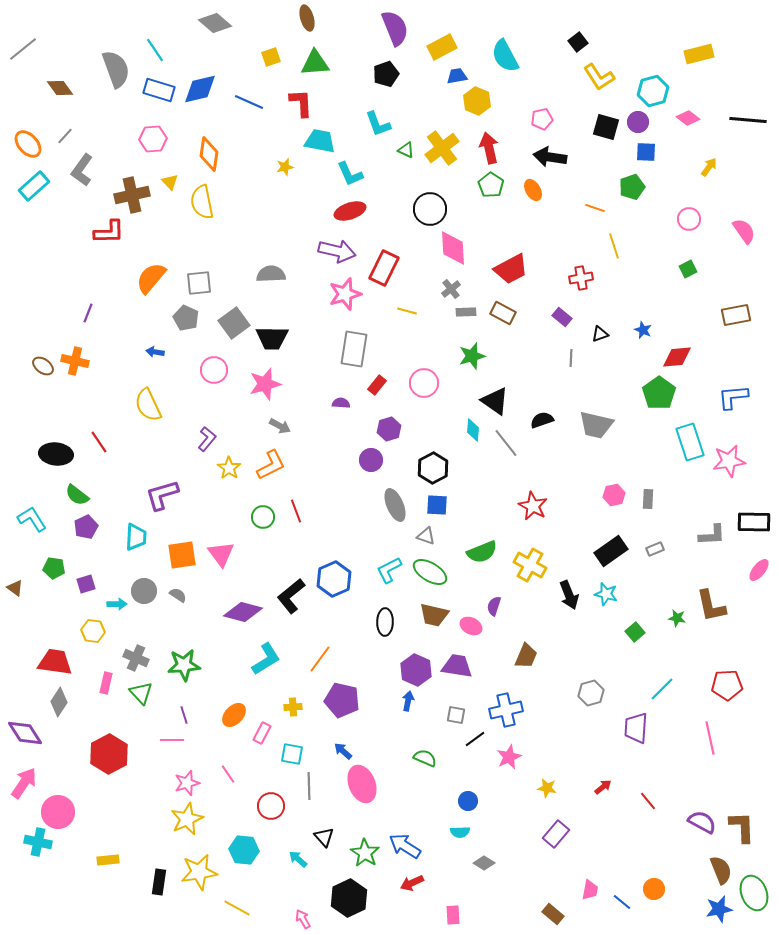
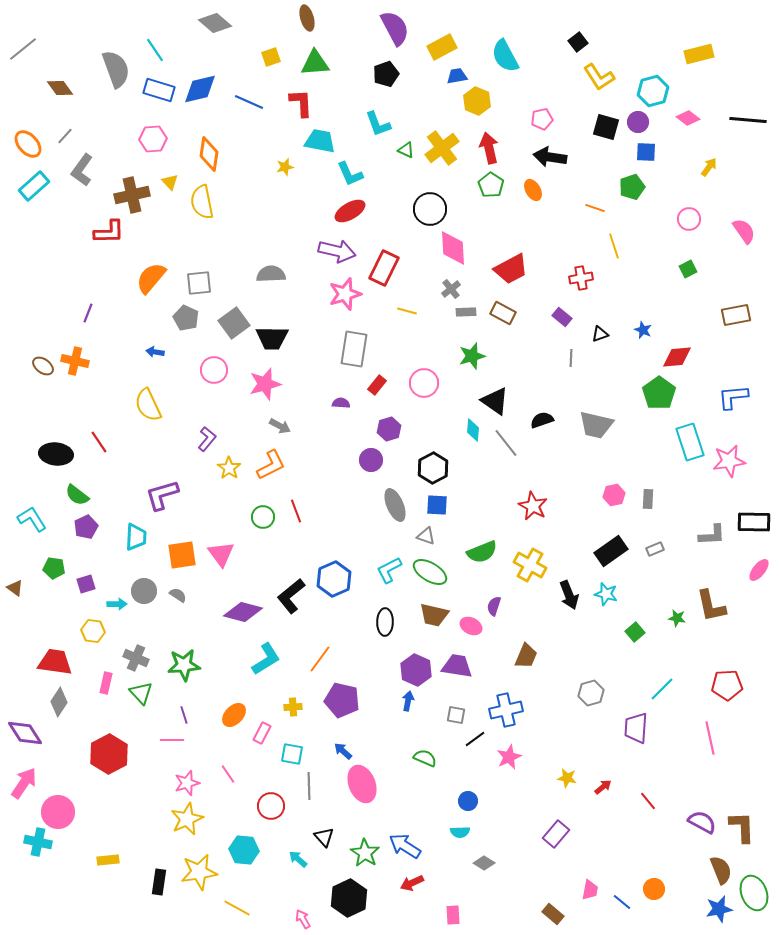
purple semicircle at (395, 28): rotated 6 degrees counterclockwise
red ellipse at (350, 211): rotated 12 degrees counterclockwise
yellow star at (547, 788): moved 20 px right, 10 px up
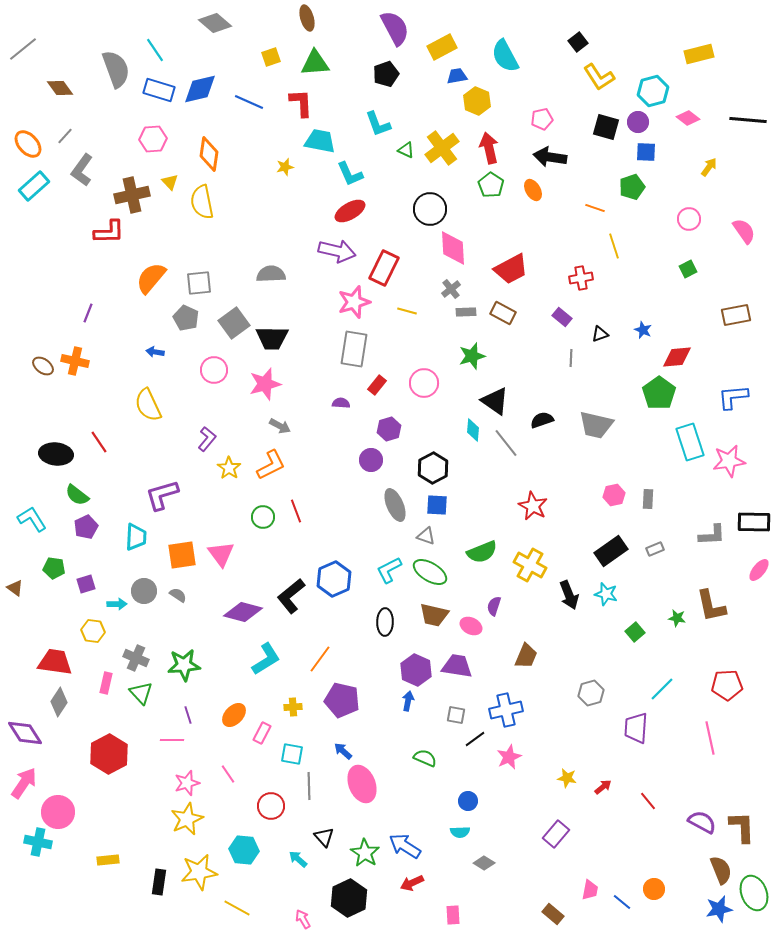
pink star at (345, 294): moved 9 px right, 8 px down
purple line at (184, 715): moved 4 px right
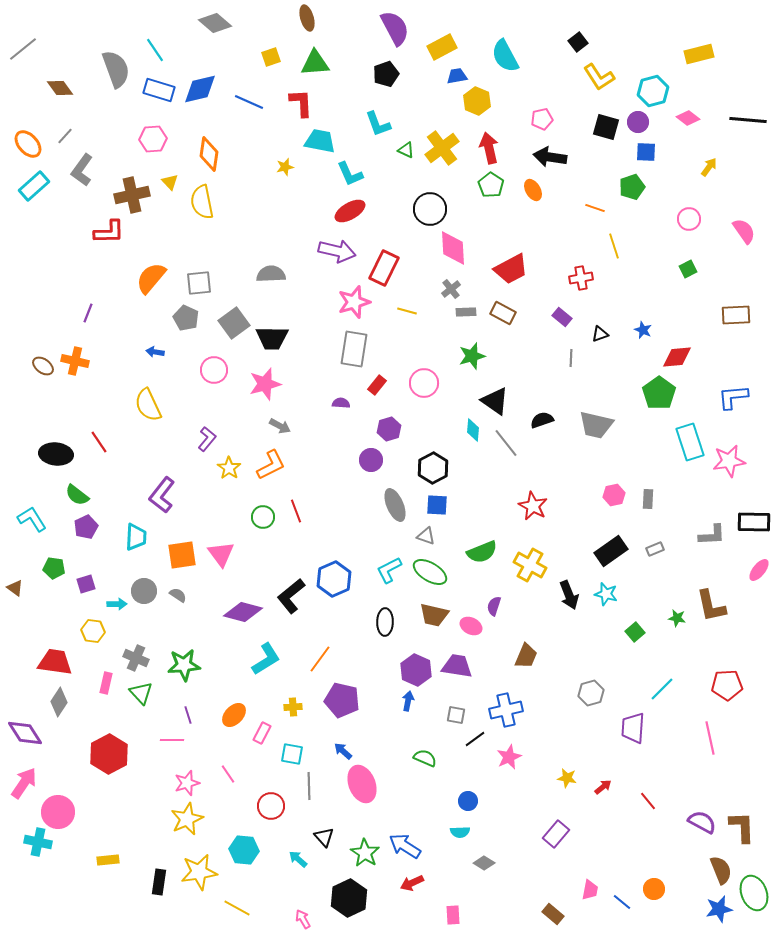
brown rectangle at (736, 315): rotated 8 degrees clockwise
purple L-shape at (162, 495): rotated 36 degrees counterclockwise
purple trapezoid at (636, 728): moved 3 px left
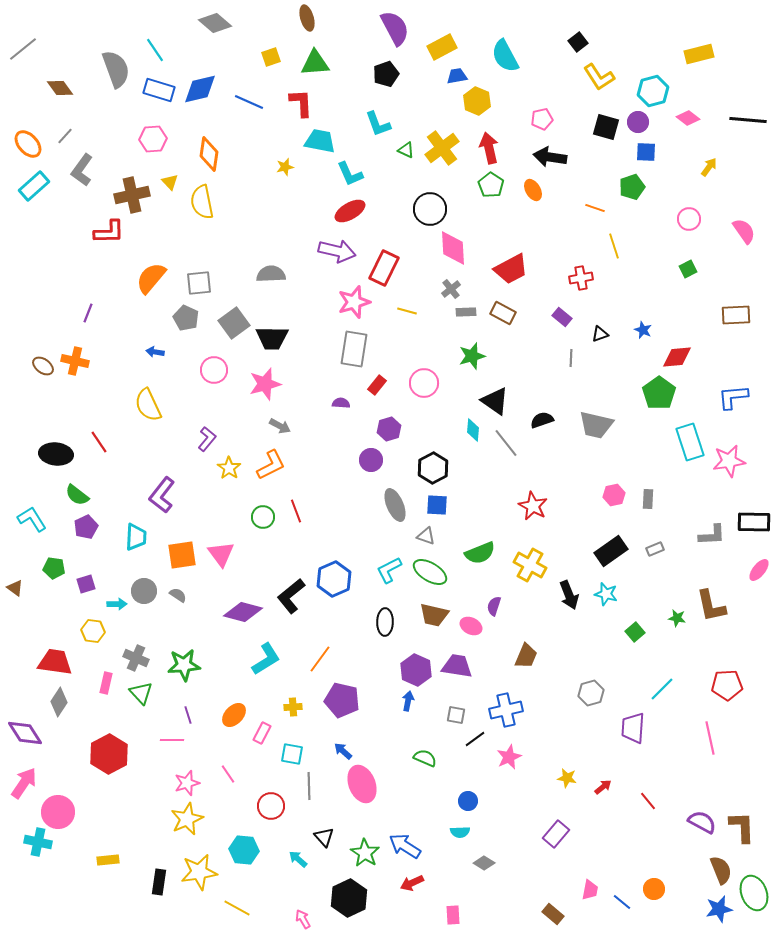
green semicircle at (482, 552): moved 2 px left, 1 px down
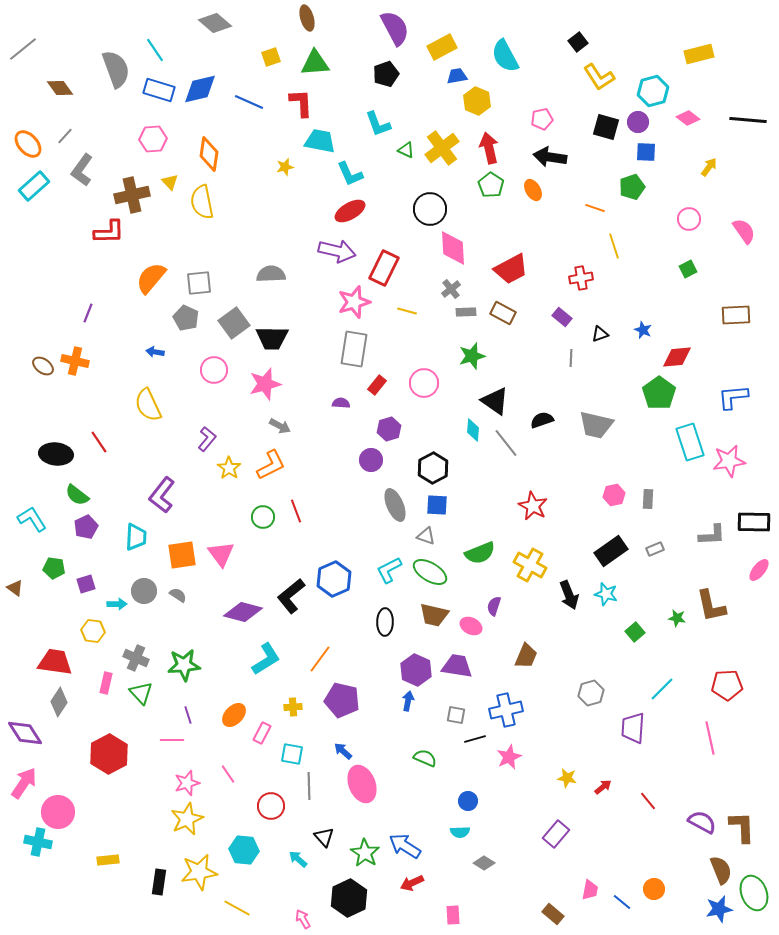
black line at (475, 739): rotated 20 degrees clockwise
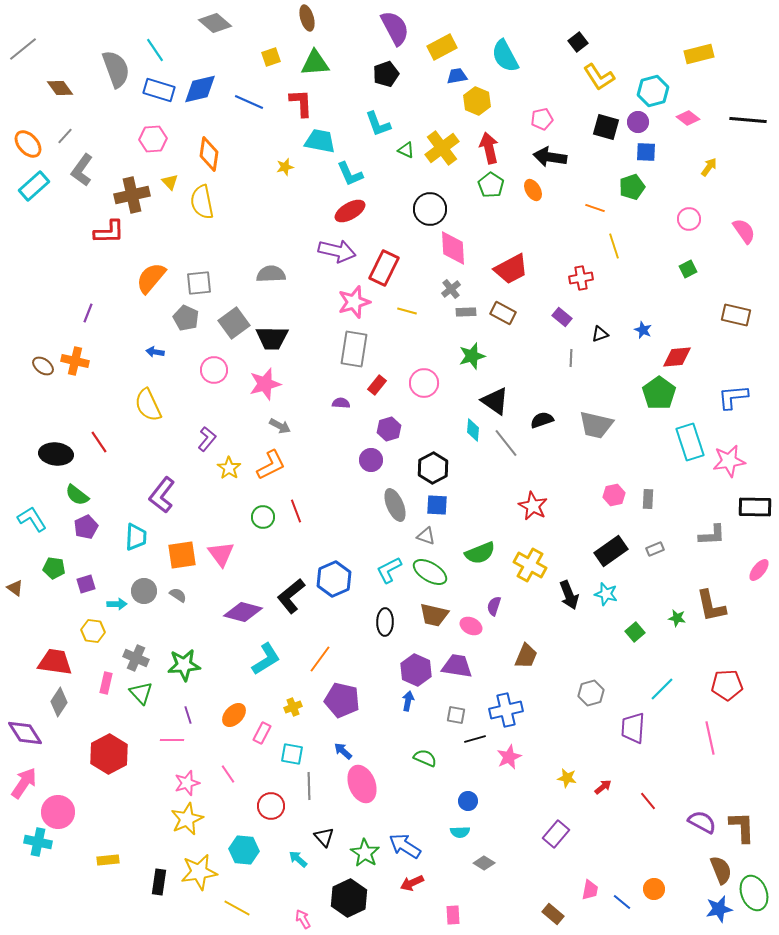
brown rectangle at (736, 315): rotated 16 degrees clockwise
black rectangle at (754, 522): moved 1 px right, 15 px up
yellow cross at (293, 707): rotated 18 degrees counterclockwise
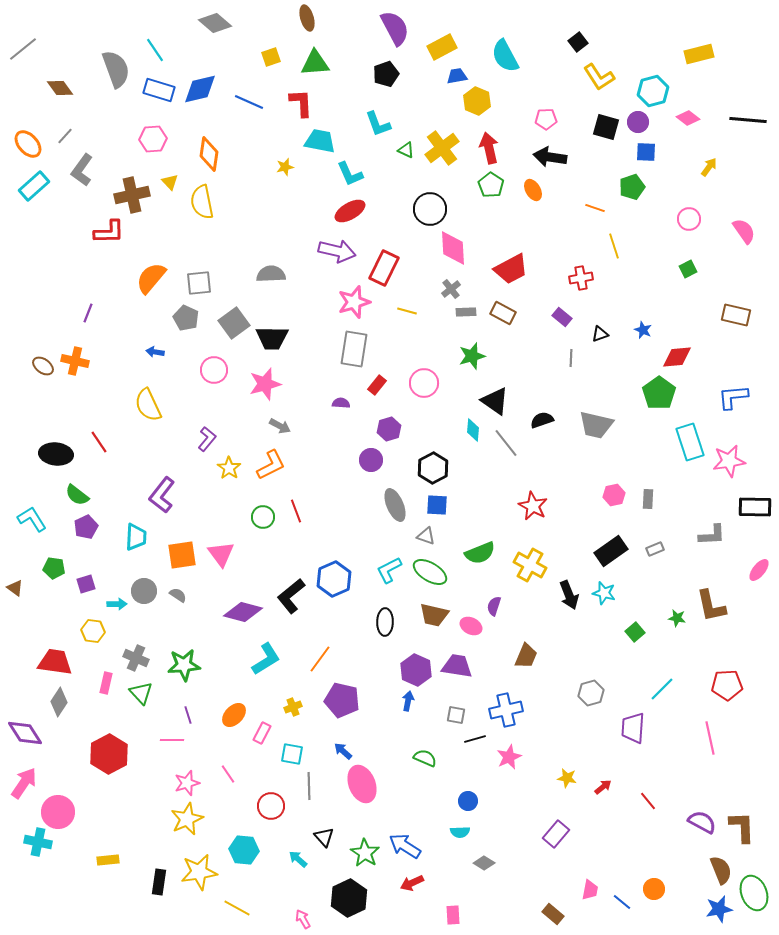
pink pentagon at (542, 119): moved 4 px right; rotated 10 degrees clockwise
cyan star at (606, 594): moved 2 px left, 1 px up
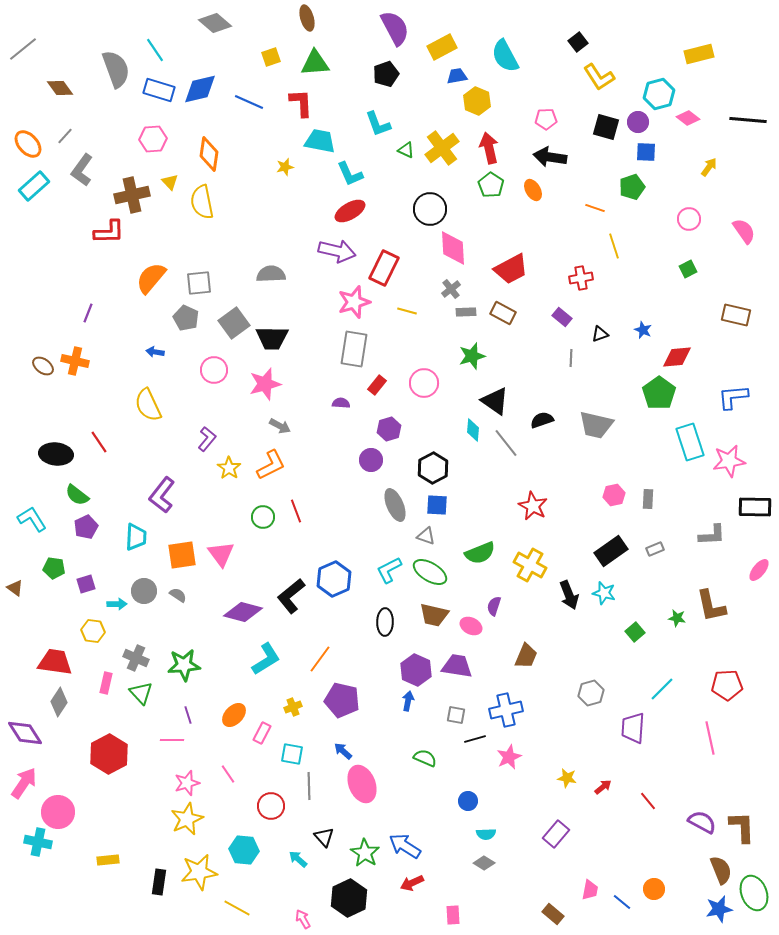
cyan hexagon at (653, 91): moved 6 px right, 3 px down
cyan semicircle at (460, 832): moved 26 px right, 2 px down
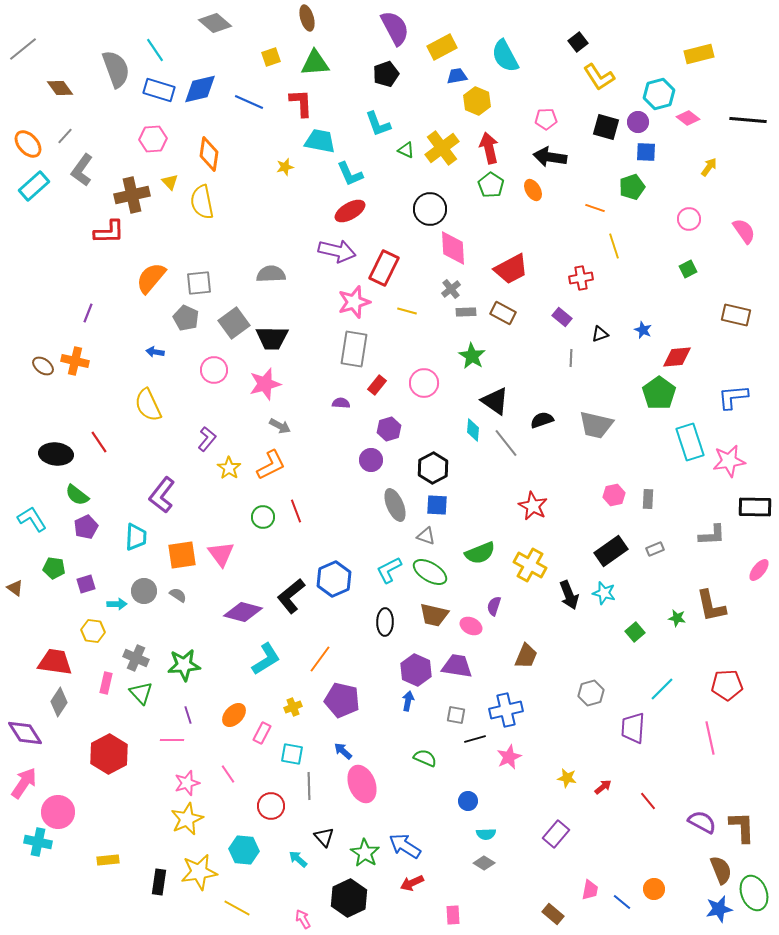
green star at (472, 356): rotated 24 degrees counterclockwise
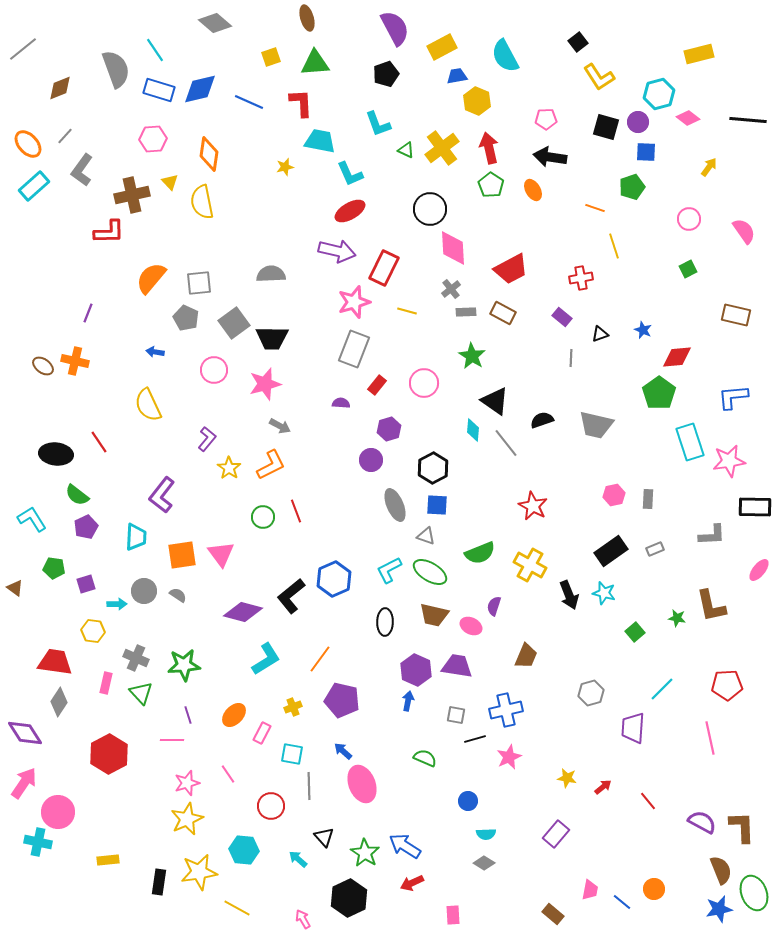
brown diamond at (60, 88): rotated 76 degrees counterclockwise
gray rectangle at (354, 349): rotated 12 degrees clockwise
